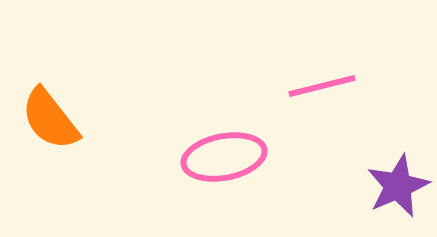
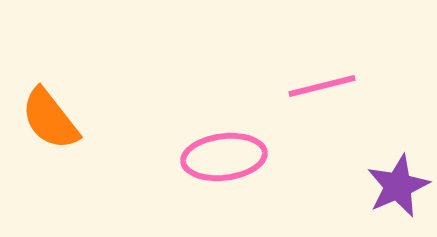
pink ellipse: rotated 4 degrees clockwise
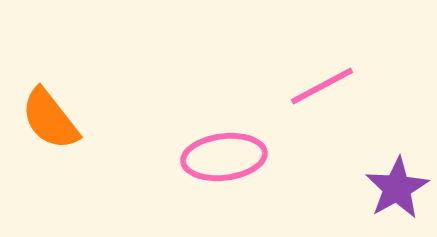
pink line: rotated 14 degrees counterclockwise
purple star: moved 1 px left, 2 px down; rotated 6 degrees counterclockwise
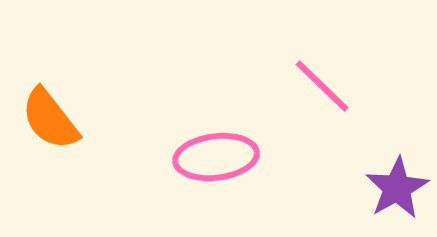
pink line: rotated 72 degrees clockwise
pink ellipse: moved 8 px left
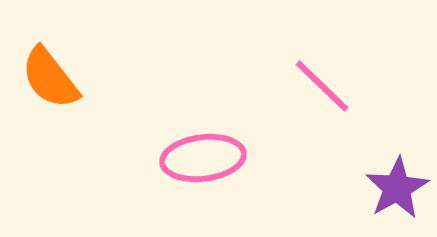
orange semicircle: moved 41 px up
pink ellipse: moved 13 px left, 1 px down
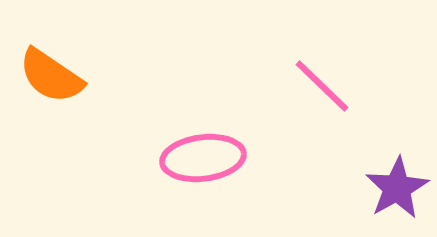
orange semicircle: moved 1 px right, 2 px up; rotated 18 degrees counterclockwise
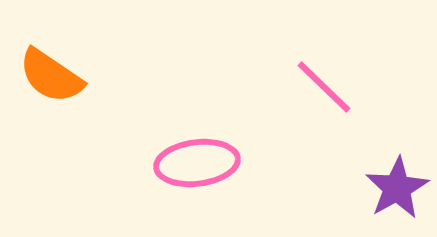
pink line: moved 2 px right, 1 px down
pink ellipse: moved 6 px left, 5 px down
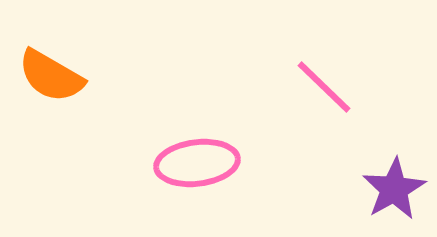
orange semicircle: rotated 4 degrees counterclockwise
purple star: moved 3 px left, 1 px down
